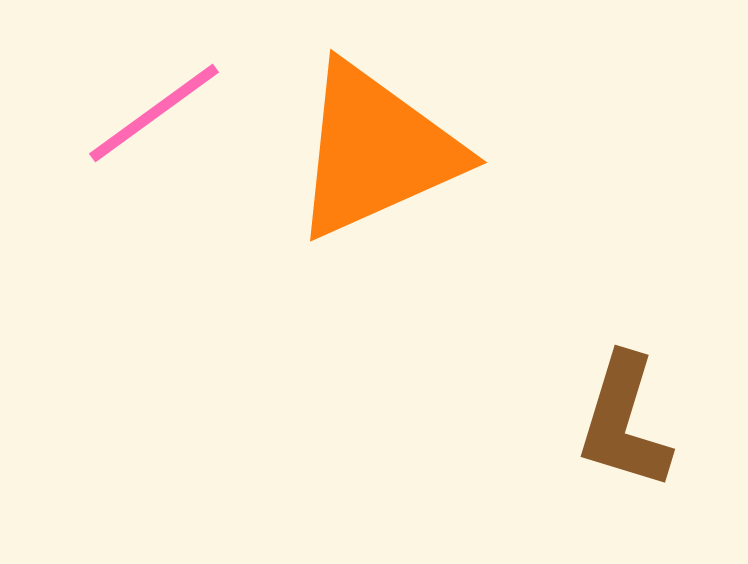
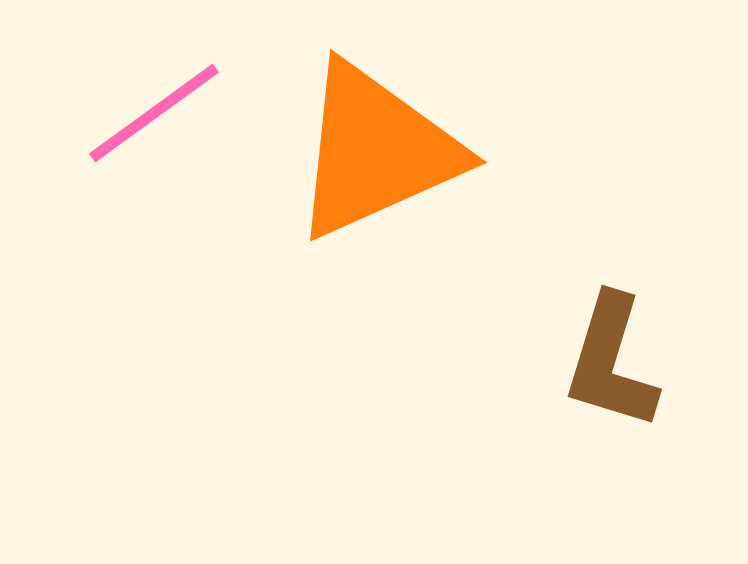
brown L-shape: moved 13 px left, 60 px up
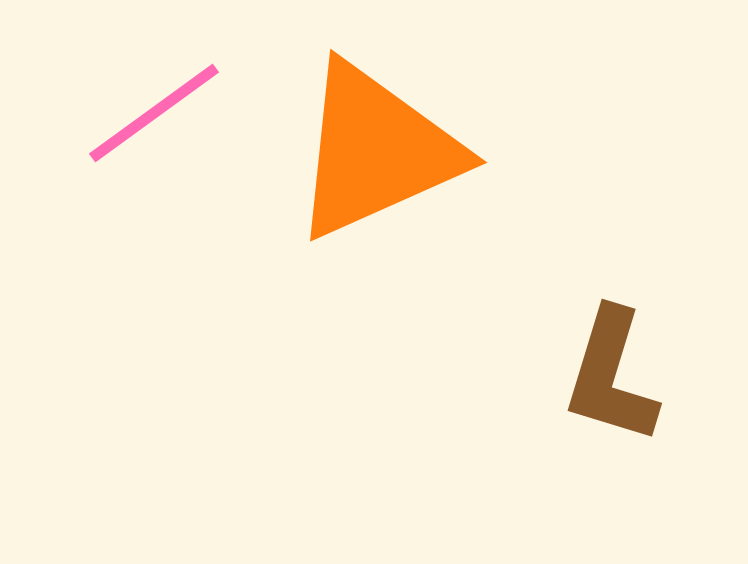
brown L-shape: moved 14 px down
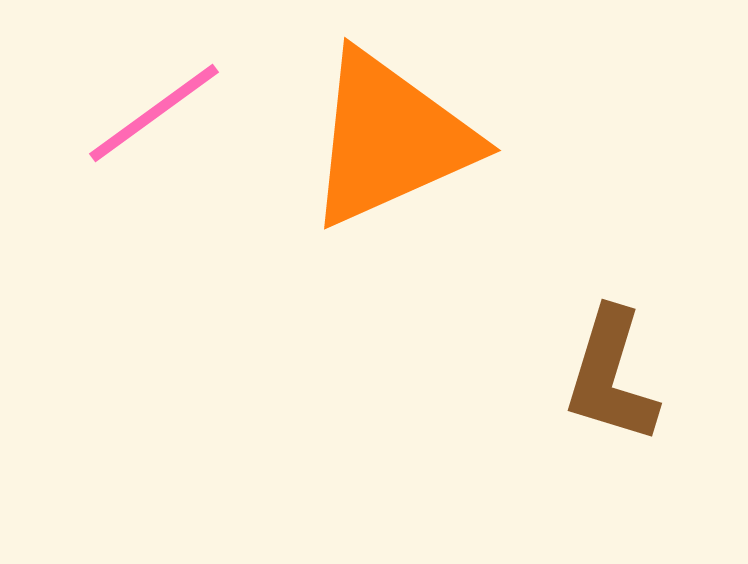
orange triangle: moved 14 px right, 12 px up
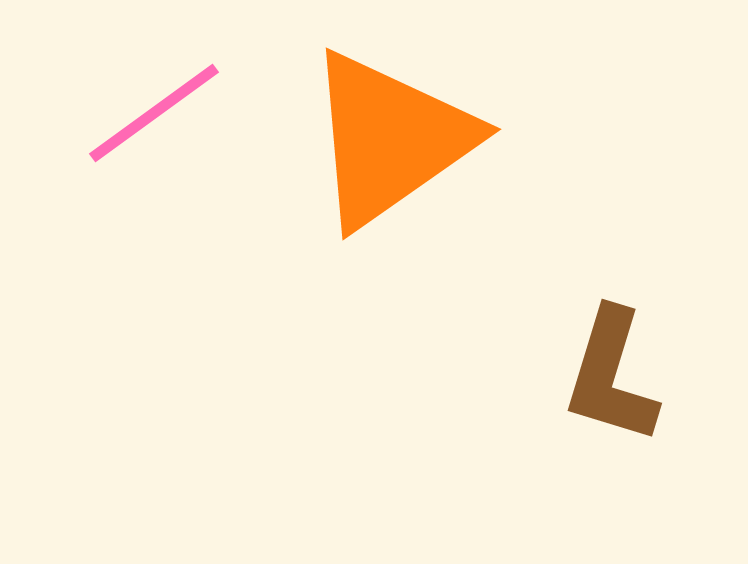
orange triangle: rotated 11 degrees counterclockwise
